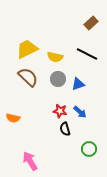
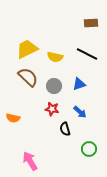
brown rectangle: rotated 40 degrees clockwise
gray circle: moved 4 px left, 7 px down
blue triangle: moved 1 px right
red star: moved 8 px left, 2 px up
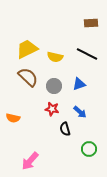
pink arrow: rotated 108 degrees counterclockwise
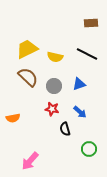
orange semicircle: rotated 24 degrees counterclockwise
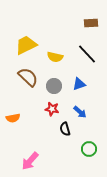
yellow trapezoid: moved 1 px left, 4 px up
black line: rotated 20 degrees clockwise
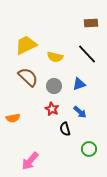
red star: rotated 16 degrees clockwise
